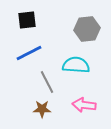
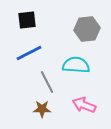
pink arrow: rotated 15 degrees clockwise
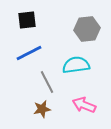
cyan semicircle: rotated 12 degrees counterclockwise
brown star: rotated 12 degrees counterclockwise
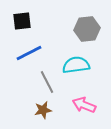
black square: moved 5 px left, 1 px down
brown star: moved 1 px right, 1 px down
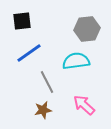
blue line: rotated 8 degrees counterclockwise
cyan semicircle: moved 4 px up
pink arrow: rotated 20 degrees clockwise
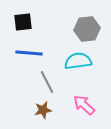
black square: moved 1 px right, 1 px down
blue line: rotated 40 degrees clockwise
cyan semicircle: moved 2 px right
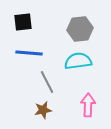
gray hexagon: moved 7 px left
pink arrow: moved 4 px right; rotated 50 degrees clockwise
